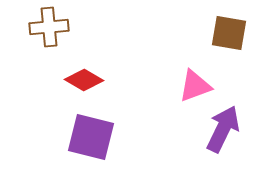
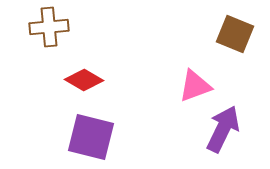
brown square: moved 6 px right, 1 px down; rotated 12 degrees clockwise
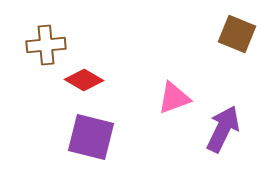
brown cross: moved 3 px left, 18 px down
brown square: moved 2 px right
pink triangle: moved 21 px left, 12 px down
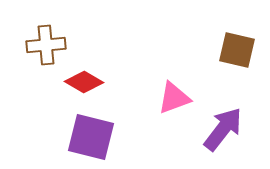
brown square: moved 16 px down; rotated 9 degrees counterclockwise
red diamond: moved 2 px down
purple arrow: rotated 12 degrees clockwise
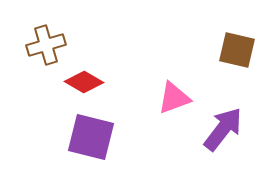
brown cross: rotated 12 degrees counterclockwise
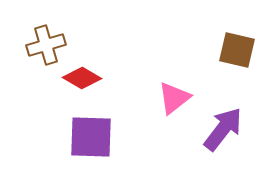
red diamond: moved 2 px left, 4 px up
pink triangle: rotated 18 degrees counterclockwise
purple square: rotated 12 degrees counterclockwise
